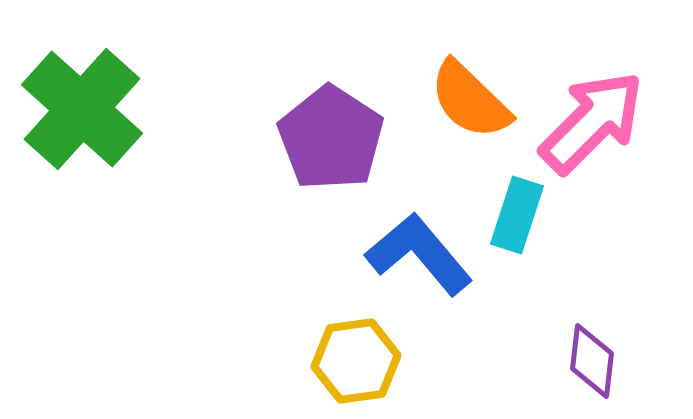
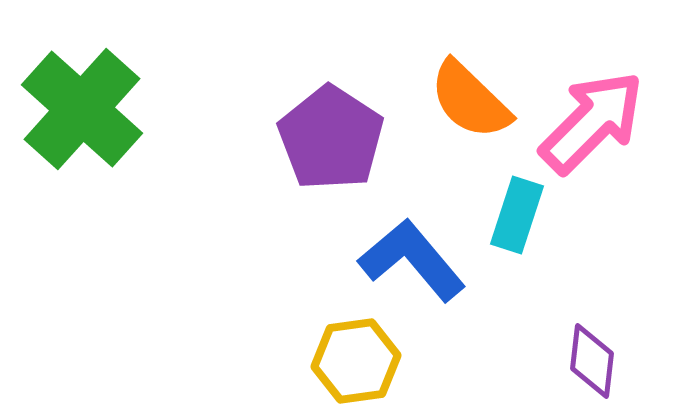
blue L-shape: moved 7 px left, 6 px down
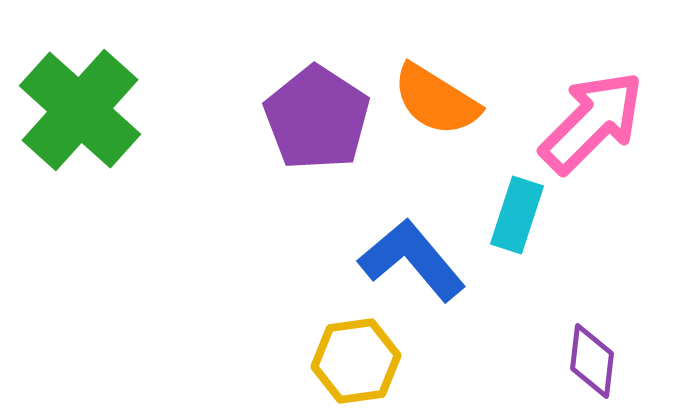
orange semicircle: moved 34 px left; rotated 12 degrees counterclockwise
green cross: moved 2 px left, 1 px down
purple pentagon: moved 14 px left, 20 px up
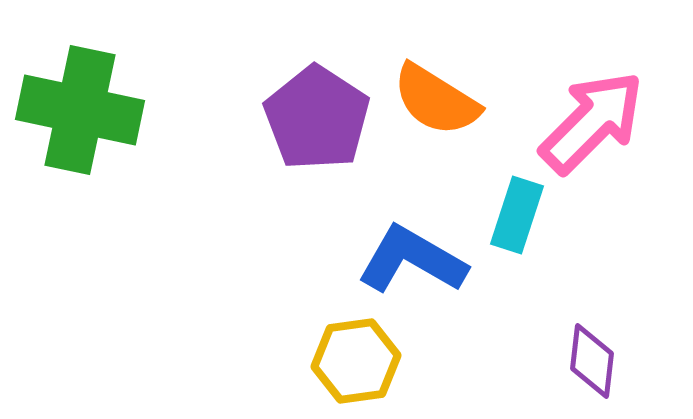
green cross: rotated 30 degrees counterclockwise
blue L-shape: rotated 20 degrees counterclockwise
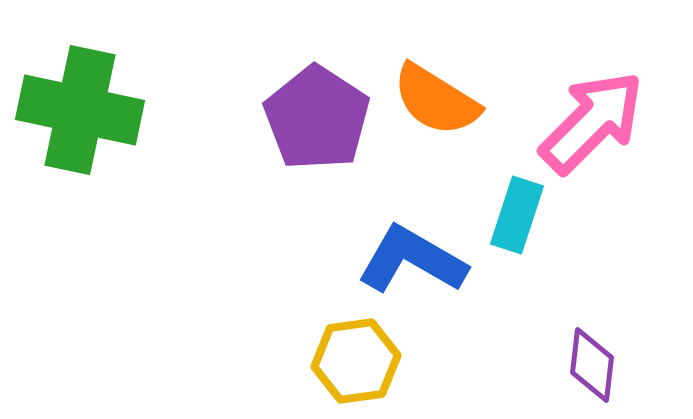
purple diamond: moved 4 px down
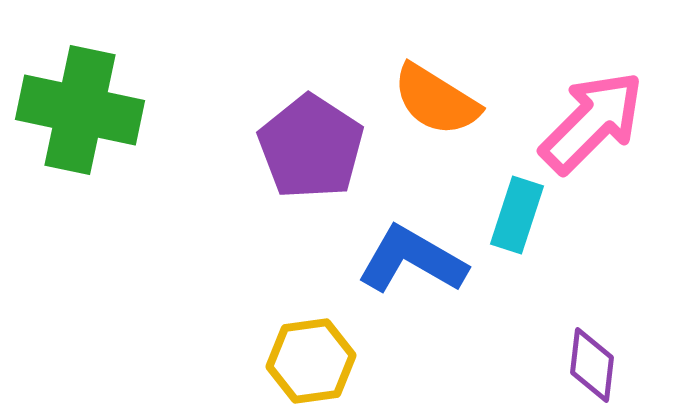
purple pentagon: moved 6 px left, 29 px down
yellow hexagon: moved 45 px left
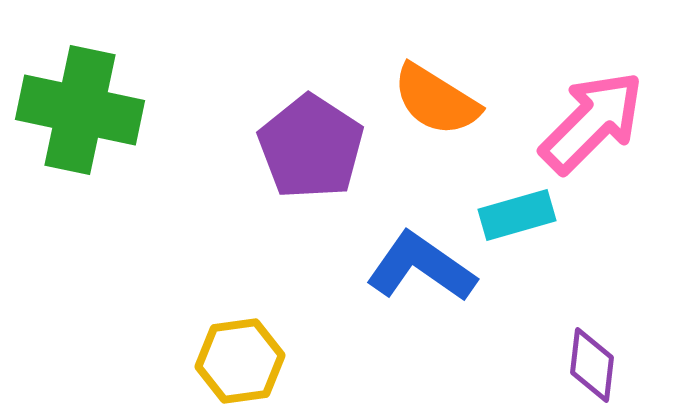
cyan rectangle: rotated 56 degrees clockwise
blue L-shape: moved 9 px right, 7 px down; rotated 5 degrees clockwise
yellow hexagon: moved 71 px left
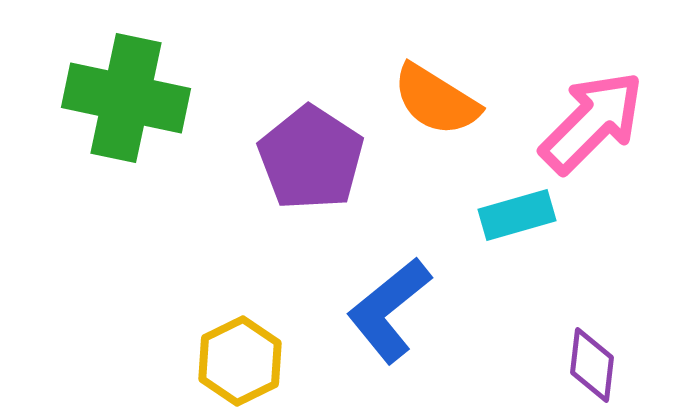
green cross: moved 46 px right, 12 px up
purple pentagon: moved 11 px down
blue L-shape: moved 32 px left, 43 px down; rotated 74 degrees counterclockwise
yellow hexagon: rotated 18 degrees counterclockwise
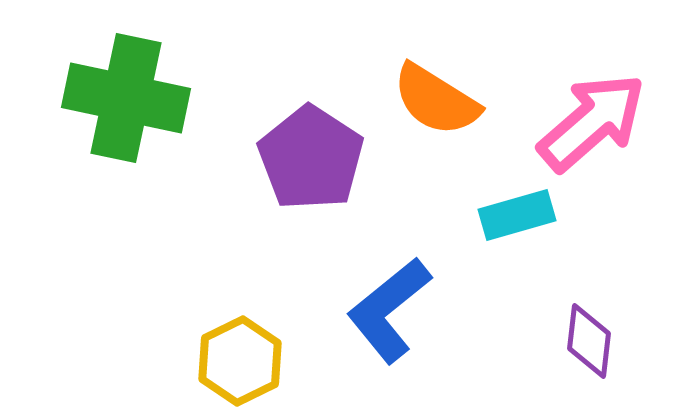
pink arrow: rotated 4 degrees clockwise
purple diamond: moved 3 px left, 24 px up
